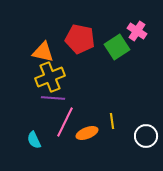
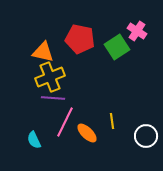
orange ellipse: rotated 65 degrees clockwise
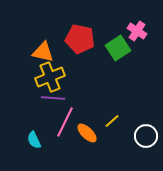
green square: moved 1 px right, 1 px down
yellow line: rotated 56 degrees clockwise
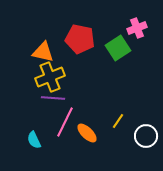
pink cross: moved 3 px up; rotated 36 degrees clockwise
yellow line: moved 6 px right; rotated 14 degrees counterclockwise
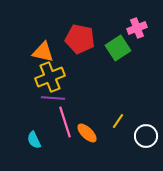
pink line: rotated 44 degrees counterclockwise
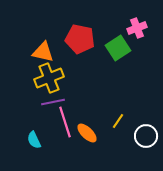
yellow cross: moved 1 px left, 1 px down
purple line: moved 4 px down; rotated 15 degrees counterclockwise
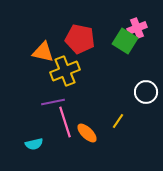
green square: moved 7 px right, 7 px up; rotated 25 degrees counterclockwise
yellow cross: moved 16 px right, 7 px up
white circle: moved 44 px up
cyan semicircle: moved 4 px down; rotated 78 degrees counterclockwise
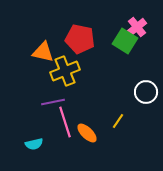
pink cross: moved 1 px up; rotated 18 degrees counterclockwise
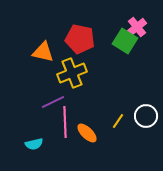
yellow cross: moved 7 px right, 2 px down
white circle: moved 24 px down
purple line: rotated 15 degrees counterclockwise
pink line: rotated 16 degrees clockwise
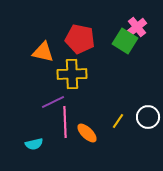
yellow cross: moved 1 px down; rotated 20 degrees clockwise
white circle: moved 2 px right, 1 px down
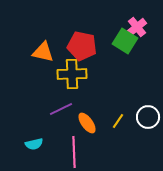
red pentagon: moved 2 px right, 7 px down
purple line: moved 8 px right, 7 px down
pink line: moved 9 px right, 30 px down
orange ellipse: moved 10 px up; rotated 10 degrees clockwise
